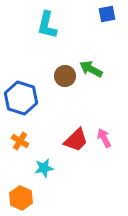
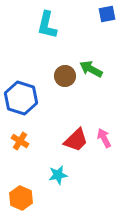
cyan star: moved 14 px right, 7 px down
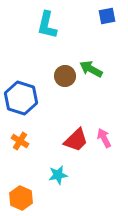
blue square: moved 2 px down
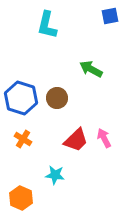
blue square: moved 3 px right
brown circle: moved 8 px left, 22 px down
orange cross: moved 3 px right, 2 px up
cyan star: moved 3 px left; rotated 18 degrees clockwise
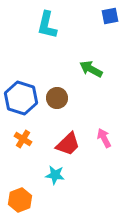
red trapezoid: moved 8 px left, 4 px down
orange hexagon: moved 1 px left, 2 px down; rotated 15 degrees clockwise
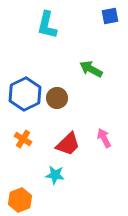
blue hexagon: moved 4 px right, 4 px up; rotated 16 degrees clockwise
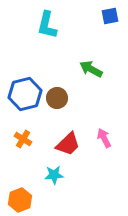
blue hexagon: rotated 12 degrees clockwise
cyan star: moved 1 px left; rotated 12 degrees counterclockwise
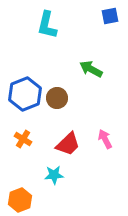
blue hexagon: rotated 8 degrees counterclockwise
pink arrow: moved 1 px right, 1 px down
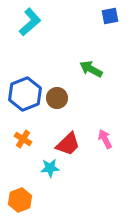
cyan L-shape: moved 17 px left, 3 px up; rotated 144 degrees counterclockwise
cyan star: moved 4 px left, 7 px up
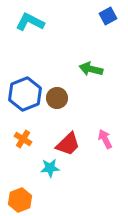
blue square: moved 2 px left; rotated 18 degrees counterclockwise
cyan L-shape: rotated 112 degrees counterclockwise
green arrow: rotated 15 degrees counterclockwise
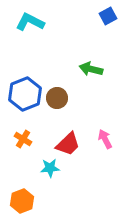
orange hexagon: moved 2 px right, 1 px down
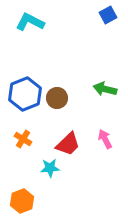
blue square: moved 1 px up
green arrow: moved 14 px right, 20 px down
